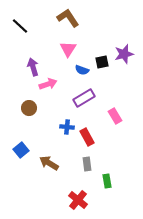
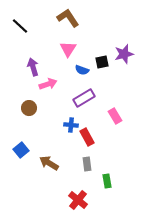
blue cross: moved 4 px right, 2 px up
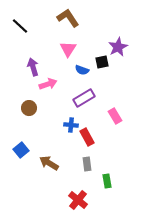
purple star: moved 6 px left, 7 px up; rotated 12 degrees counterclockwise
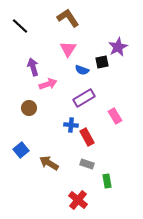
gray rectangle: rotated 64 degrees counterclockwise
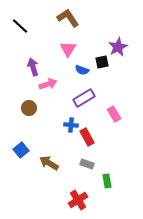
pink rectangle: moved 1 px left, 2 px up
red cross: rotated 18 degrees clockwise
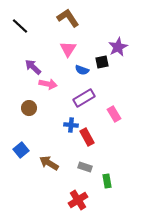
purple arrow: rotated 30 degrees counterclockwise
pink arrow: rotated 30 degrees clockwise
gray rectangle: moved 2 px left, 3 px down
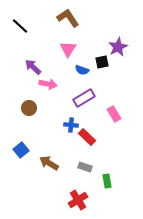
red rectangle: rotated 18 degrees counterclockwise
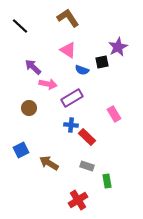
pink triangle: moved 1 px down; rotated 30 degrees counterclockwise
purple rectangle: moved 12 px left
blue square: rotated 14 degrees clockwise
gray rectangle: moved 2 px right, 1 px up
